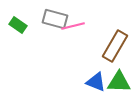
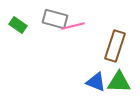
brown rectangle: rotated 12 degrees counterclockwise
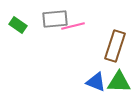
gray rectangle: rotated 20 degrees counterclockwise
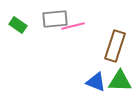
green triangle: moved 1 px right, 1 px up
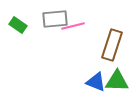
brown rectangle: moved 3 px left, 1 px up
green triangle: moved 3 px left
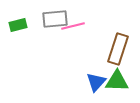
green rectangle: rotated 48 degrees counterclockwise
brown rectangle: moved 6 px right, 4 px down
blue triangle: rotated 50 degrees clockwise
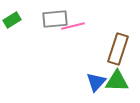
green rectangle: moved 6 px left, 5 px up; rotated 18 degrees counterclockwise
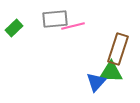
green rectangle: moved 2 px right, 8 px down; rotated 12 degrees counterclockwise
green triangle: moved 6 px left, 9 px up
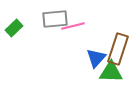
blue triangle: moved 24 px up
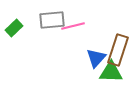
gray rectangle: moved 3 px left, 1 px down
brown rectangle: moved 1 px down
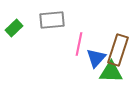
pink line: moved 6 px right, 18 px down; rotated 65 degrees counterclockwise
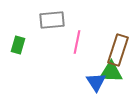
green rectangle: moved 4 px right, 17 px down; rotated 30 degrees counterclockwise
pink line: moved 2 px left, 2 px up
blue triangle: moved 24 px down; rotated 15 degrees counterclockwise
